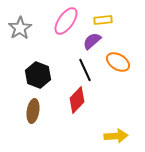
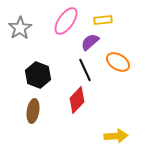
purple semicircle: moved 2 px left, 1 px down
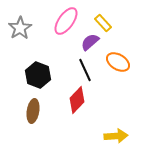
yellow rectangle: moved 3 px down; rotated 54 degrees clockwise
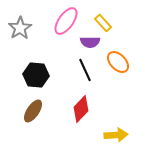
purple semicircle: rotated 138 degrees counterclockwise
orange ellipse: rotated 15 degrees clockwise
black hexagon: moved 2 px left; rotated 15 degrees counterclockwise
red diamond: moved 4 px right, 9 px down
brown ellipse: rotated 25 degrees clockwise
yellow arrow: moved 1 px up
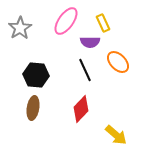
yellow rectangle: rotated 18 degrees clockwise
brown ellipse: moved 3 px up; rotated 25 degrees counterclockwise
yellow arrow: rotated 45 degrees clockwise
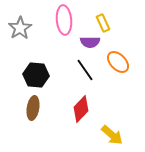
pink ellipse: moved 2 px left, 1 px up; rotated 40 degrees counterclockwise
black line: rotated 10 degrees counterclockwise
yellow arrow: moved 4 px left
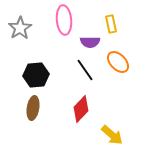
yellow rectangle: moved 8 px right, 1 px down; rotated 12 degrees clockwise
black hexagon: rotated 10 degrees counterclockwise
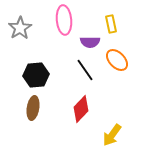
orange ellipse: moved 1 px left, 2 px up
yellow arrow: rotated 85 degrees clockwise
